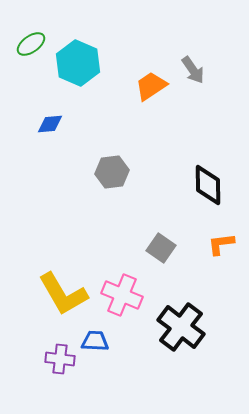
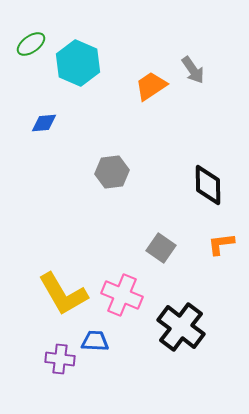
blue diamond: moved 6 px left, 1 px up
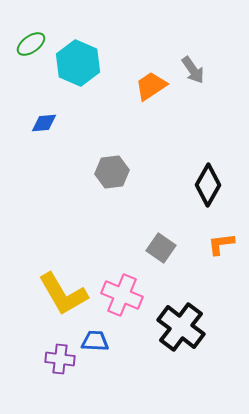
black diamond: rotated 30 degrees clockwise
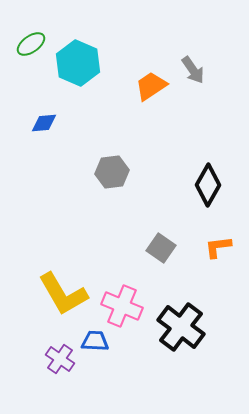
orange L-shape: moved 3 px left, 3 px down
pink cross: moved 11 px down
purple cross: rotated 28 degrees clockwise
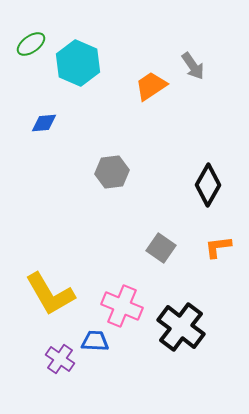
gray arrow: moved 4 px up
yellow L-shape: moved 13 px left
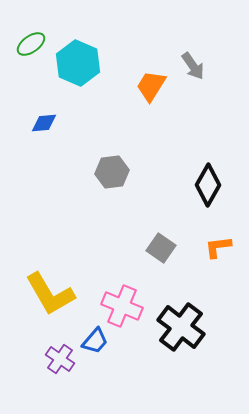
orange trapezoid: rotated 24 degrees counterclockwise
blue trapezoid: rotated 128 degrees clockwise
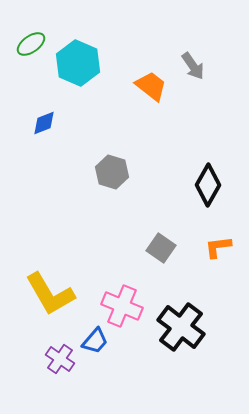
orange trapezoid: rotated 96 degrees clockwise
blue diamond: rotated 16 degrees counterclockwise
gray hexagon: rotated 24 degrees clockwise
